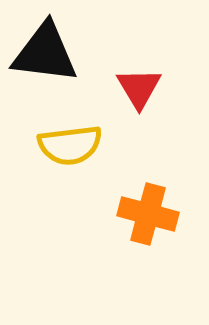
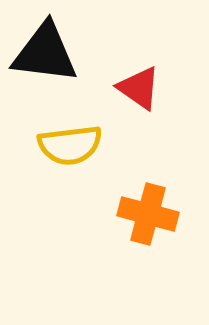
red triangle: rotated 24 degrees counterclockwise
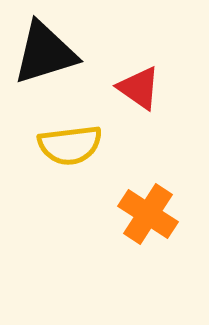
black triangle: rotated 24 degrees counterclockwise
orange cross: rotated 18 degrees clockwise
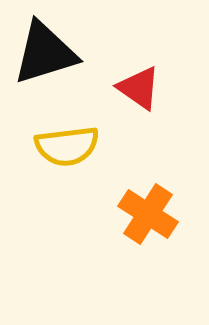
yellow semicircle: moved 3 px left, 1 px down
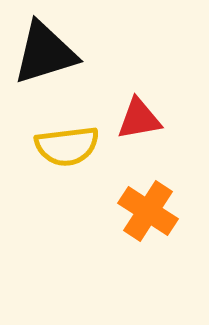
red triangle: moved 31 px down; rotated 45 degrees counterclockwise
orange cross: moved 3 px up
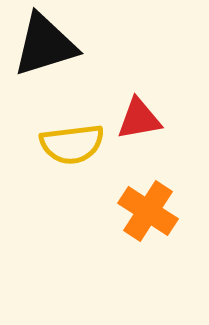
black triangle: moved 8 px up
yellow semicircle: moved 5 px right, 2 px up
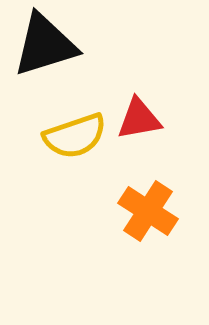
yellow semicircle: moved 3 px right, 8 px up; rotated 12 degrees counterclockwise
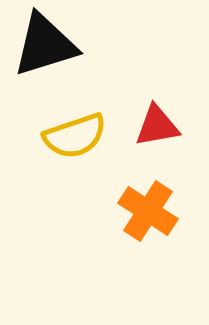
red triangle: moved 18 px right, 7 px down
